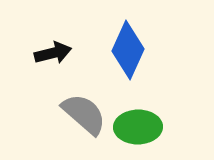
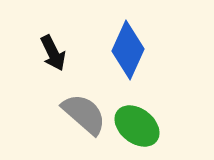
black arrow: rotated 78 degrees clockwise
green ellipse: moved 1 px left, 1 px up; rotated 39 degrees clockwise
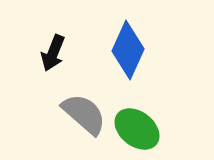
black arrow: rotated 48 degrees clockwise
green ellipse: moved 3 px down
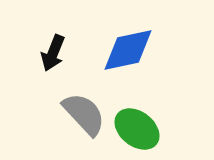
blue diamond: rotated 54 degrees clockwise
gray semicircle: rotated 6 degrees clockwise
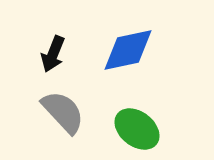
black arrow: moved 1 px down
gray semicircle: moved 21 px left, 2 px up
